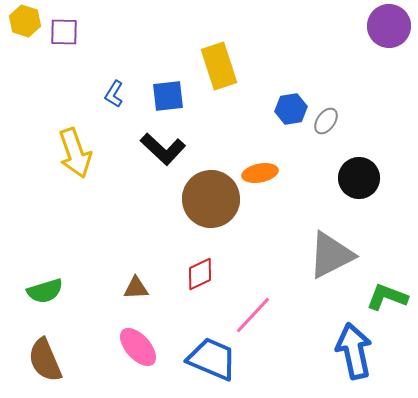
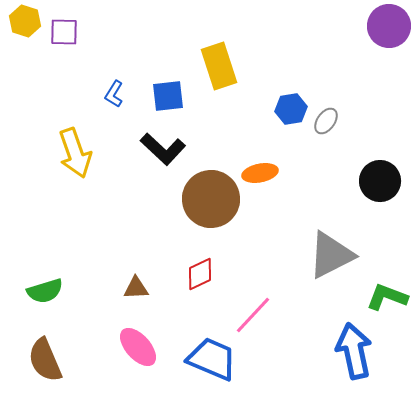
black circle: moved 21 px right, 3 px down
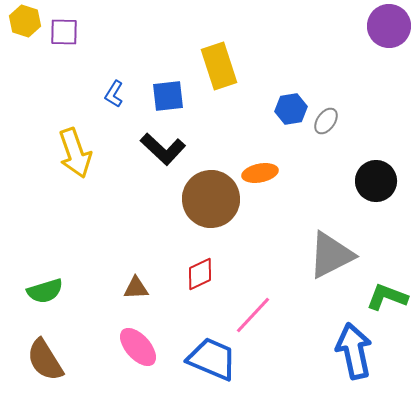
black circle: moved 4 px left
brown semicircle: rotated 9 degrees counterclockwise
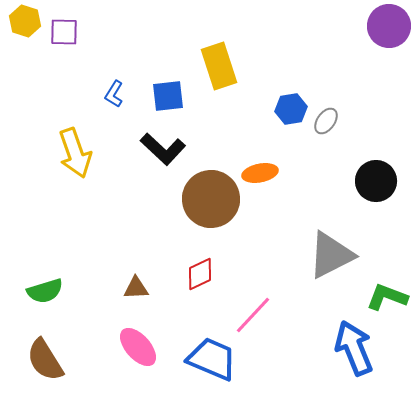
blue arrow: moved 3 px up; rotated 10 degrees counterclockwise
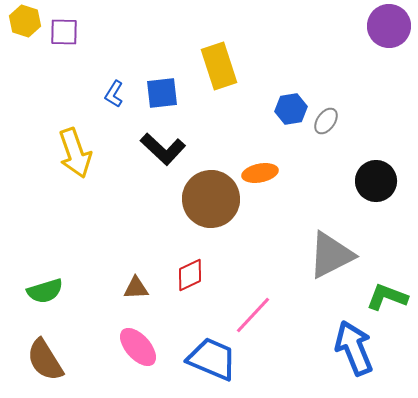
blue square: moved 6 px left, 3 px up
red diamond: moved 10 px left, 1 px down
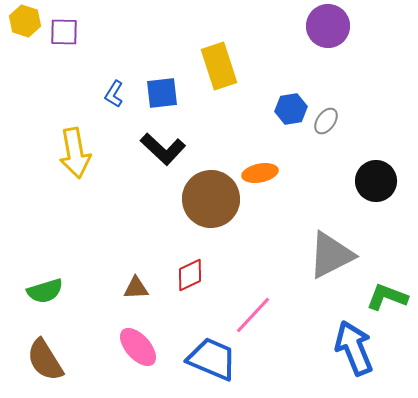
purple circle: moved 61 px left
yellow arrow: rotated 9 degrees clockwise
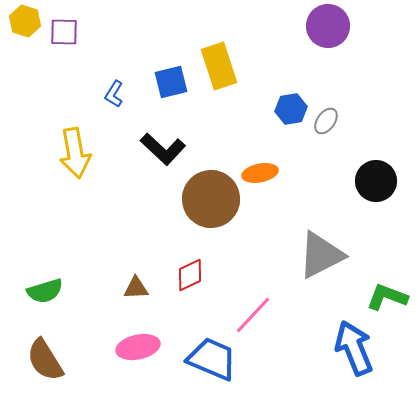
blue square: moved 9 px right, 11 px up; rotated 8 degrees counterclockwise
gray triangle: moved 10 px left
pink ellipse: rotated 60 degrees counterclockwise
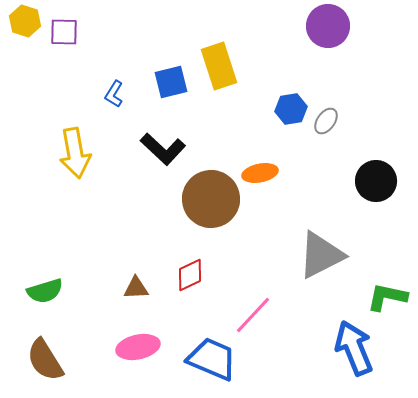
green L-shape: rotated 9 degrees counterclockwise
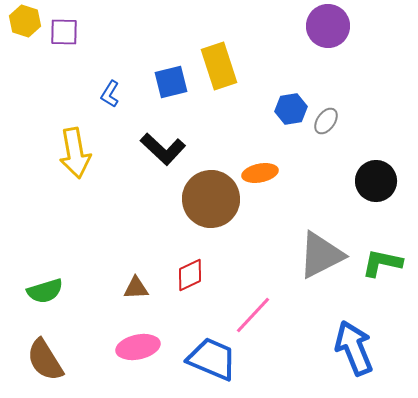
blue L-shape: moved 4 px left
green L-shape: moved 5 px left, 34 px up
